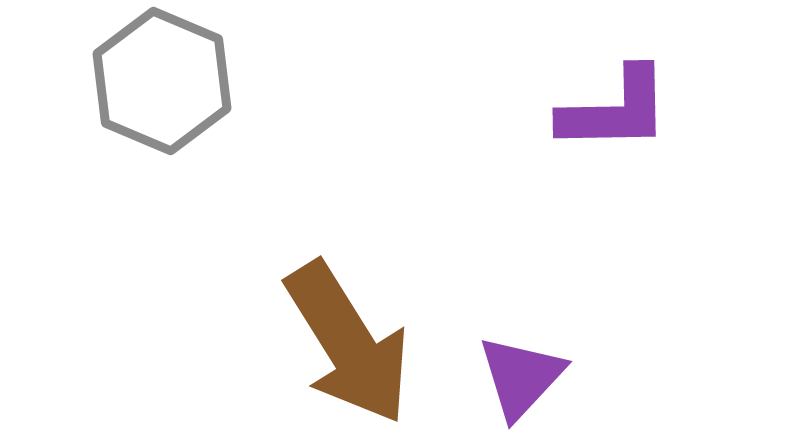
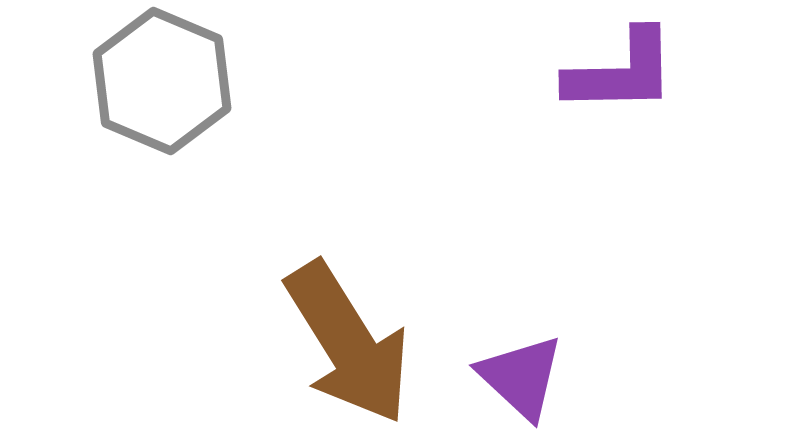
purple L-shape: moved 6 px right, 38 px up
purple triangle: rotated 30 degrees counterclockwise
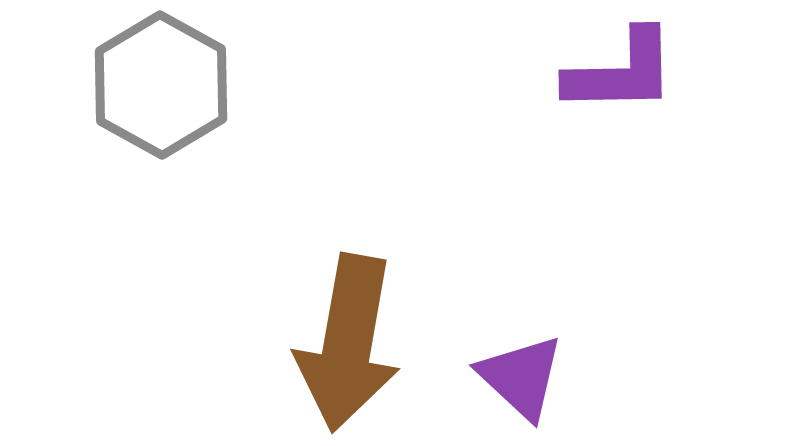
gray hexagon: moved 1 px left, 4 px down; rotated 6 degrees clockwise
brown arrow: rotated 42 degrees clockwise
